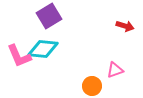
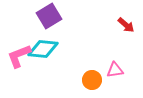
red arrow: moved 1 px right, 1 px up; rotated 24 degrees clockwise
pink L-shape: rotated 92 degrees clockwise
pink triangle: rotated 12 degrees clockwise
orange circle: moved 6 px up
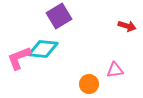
purple square: moved 10 px right
red arrow: moved 1 px right, 1 px down; rotated 24 degrees counterclockwise
pink L-shape: moved 2 px down
orange circle: moved 3 px left, 4 px down
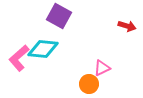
purple square: rotated 30 degrees counterclockwise
pink L-shape: rotated 20 degrees counterclockwise
pink triangle: moved 13 px left, 2 px up; rotated 18 degrees counterclockwise
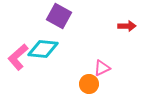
red arrow: rotated 18 degrees counterclockwise
pink L-shape: moved 1 px left, 1 px up
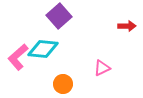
purple square: rotated 20 degrees clockwise
orange circle: moved 26 px left
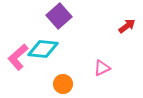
red arrow: rotated 36 degrees counterclockwise
